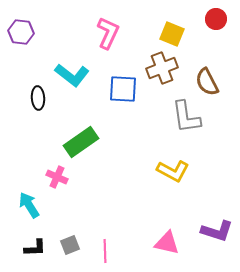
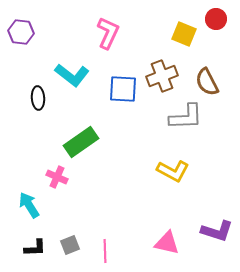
yellow square: moved 12 px right
brown cross: moved 8 px down
gray L-shape: rotated 84 degrees counterclockwise
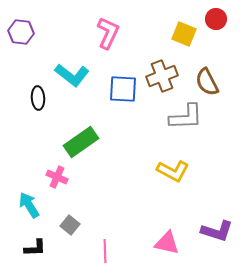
gray square: moved 20 px up; rotated 30 degrees counterclockwise
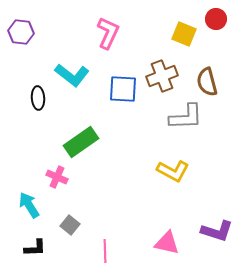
brown semicircle: rotated 12 degrees clockwise
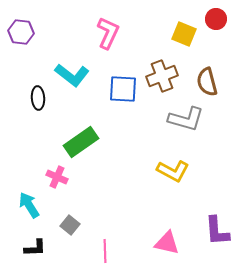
gray L-shape: moved 2 px down; rotated 18 degrees clockwise
purple L-shape: rotated 68 degrees clockwise
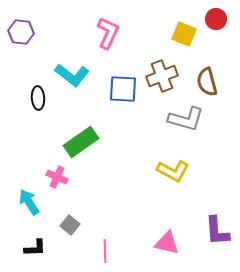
cyan arrow: moved 3 px up
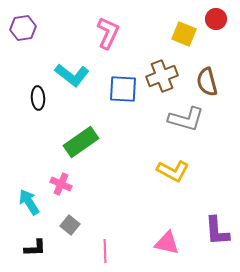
purple hexagon: moved 2 px right, 4 px up; rotated 15 degrees counterclockwise
pink cross: moved 4 px right, 7 px down
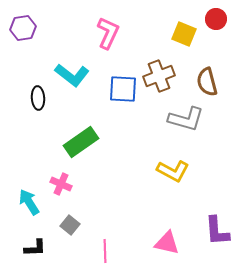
brown cross: moved 3 px left
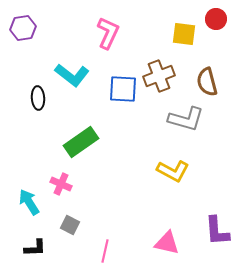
yellow square: rotated 15 degrees counterclockwise
gray square: rotated 12 degrees counterclockwise
pink line: rotated 15 degrees clockwise
